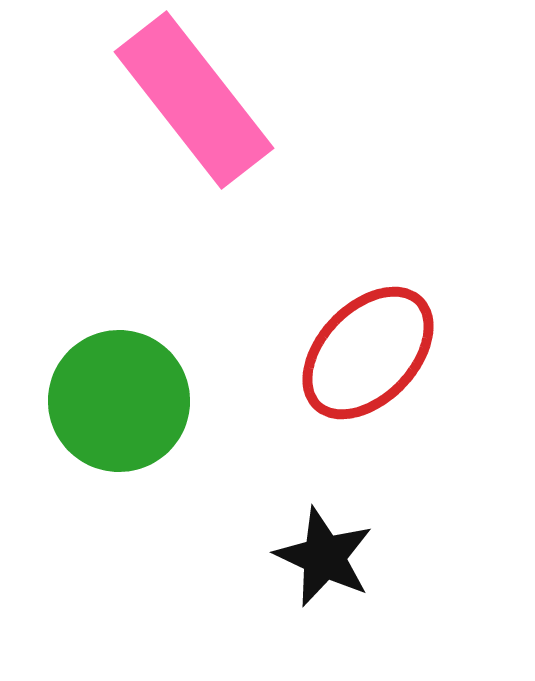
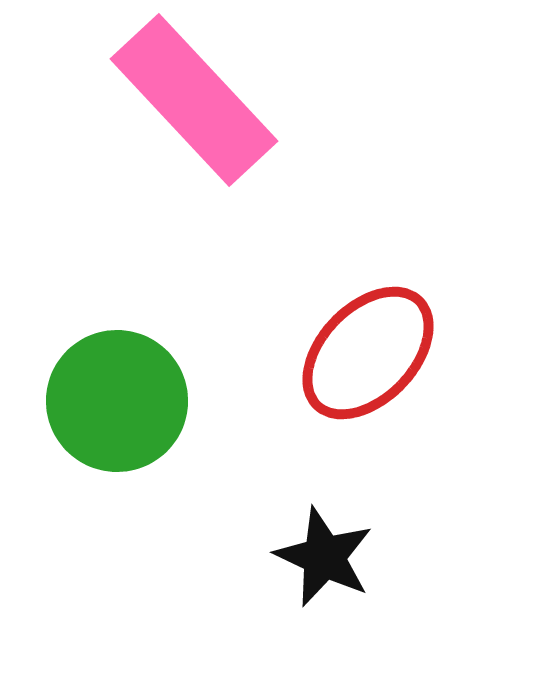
pink rectangle: rotated 5 degrees counterclockwise
green circle: moved 2 px left
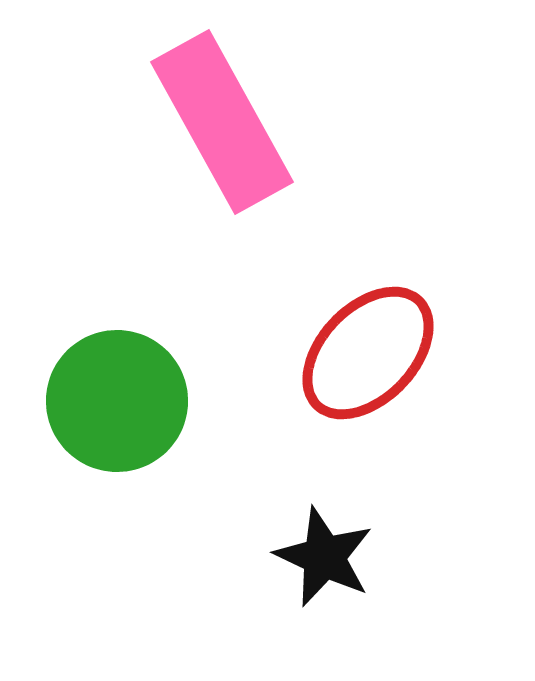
pink rectangle: moved 28 px right, 22 px down; rotated 14 degrees clockwise
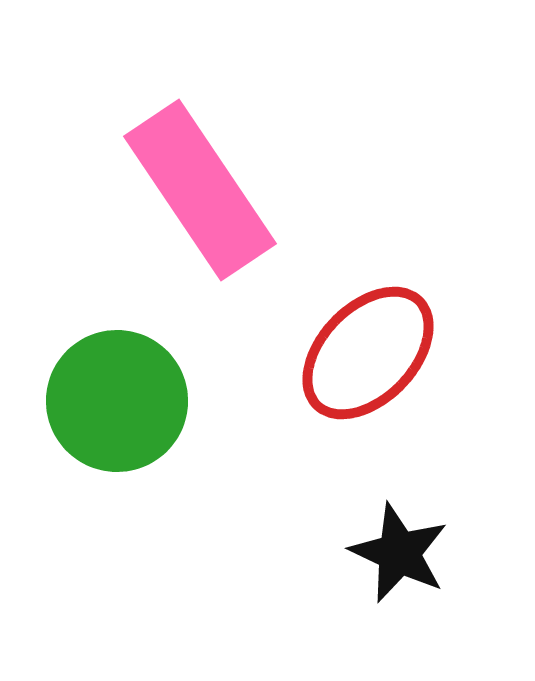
pink rectangle: moved 22 px left, 68 px down; rotated 5 degrees counterclockwise
black star: moved 75 px right, 4 px up
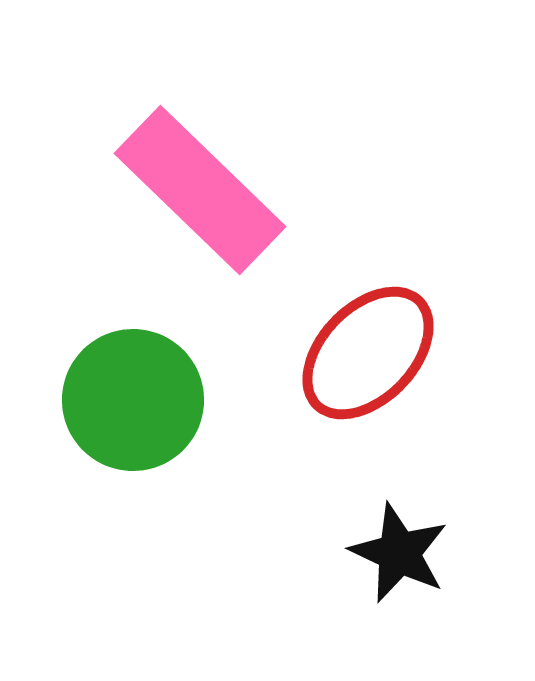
pink rectangle: rotated 12 degrees counterclockwise
green circle: moved 16 px right, 1 px up
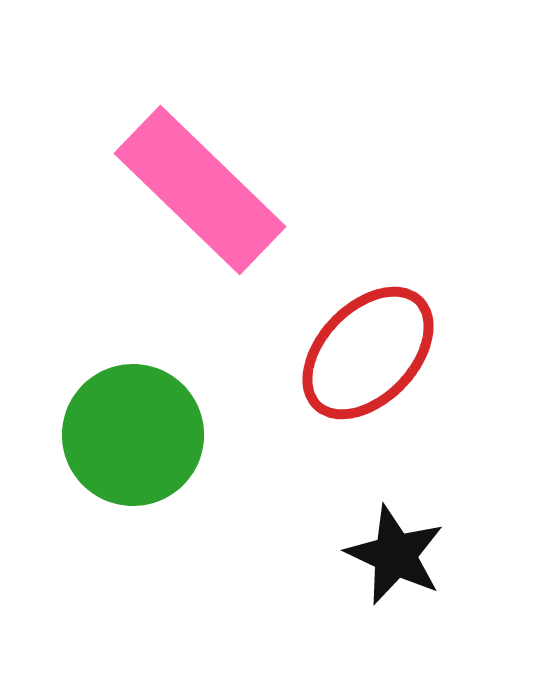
green circle: moved 35 px down
black star: moved 4 px left, 2 px down
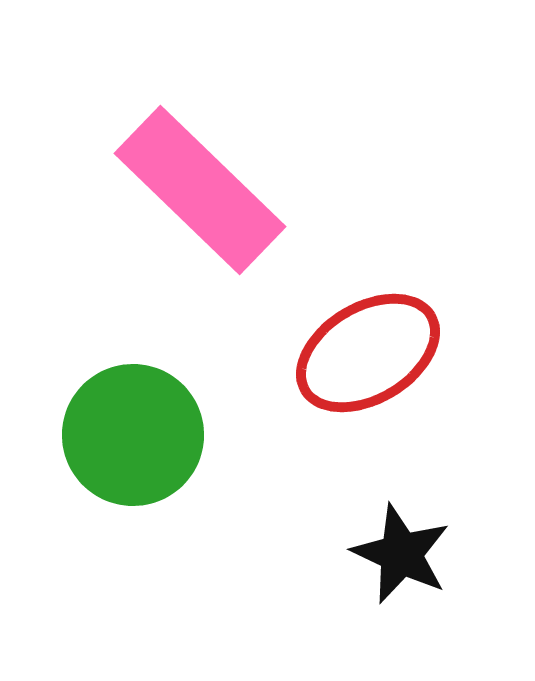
red ellipse: rotated 15 degrees clockwise
black star: moved 6 px right, 1 px up
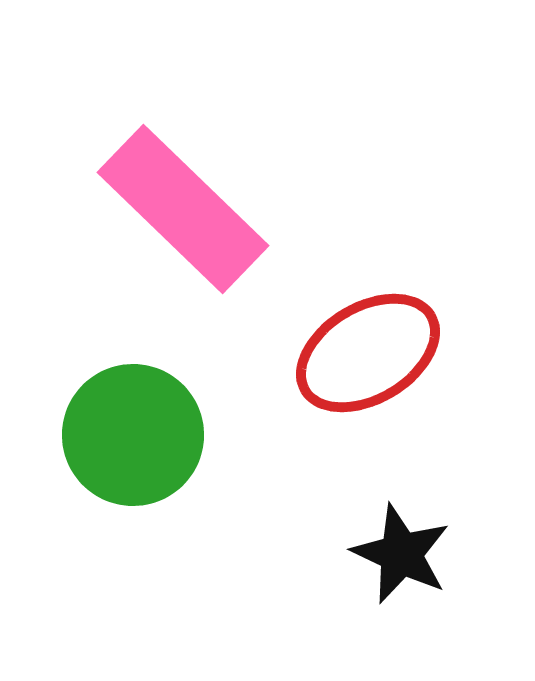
pink rectangle: moved 17 px left, 19 px down
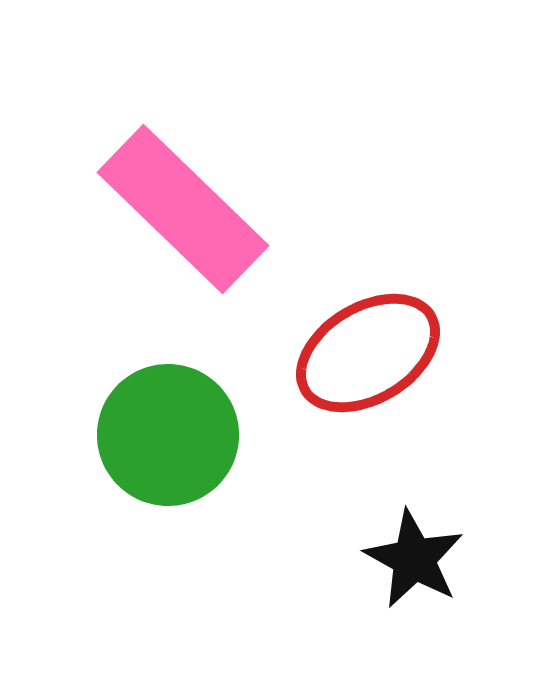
green circle: moved 35 px right
black star: moved 13 px right, 5 px down; rotated 4 degrees clockwise
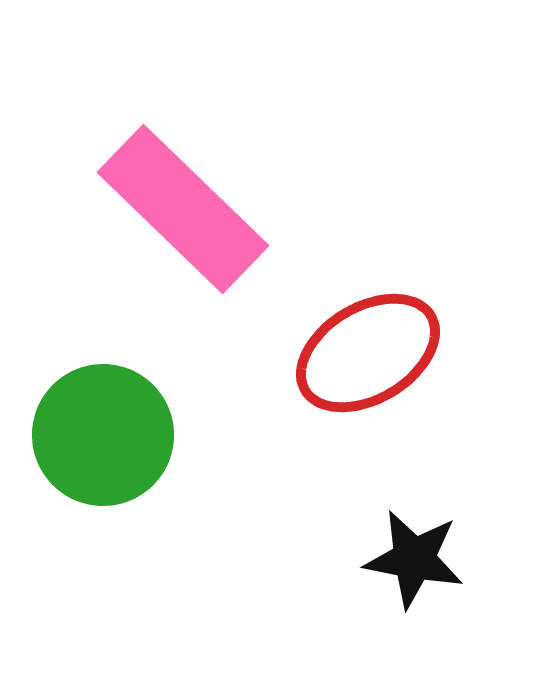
green circle: moved 65 px left
black star: rotated 18 degrees counterclockwise
